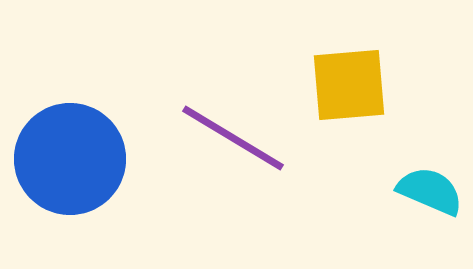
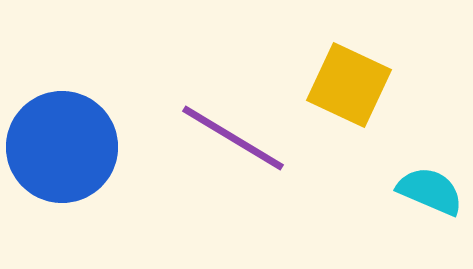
yellow square: rotated 30 degrees clockwise
blue circle: moved 8 px left, 12 px up
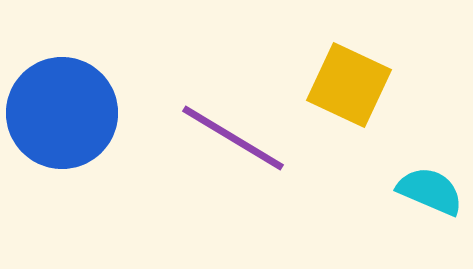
blue circle: moved 34 px up
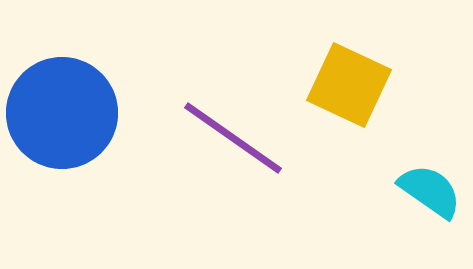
purple line: rotated 4 degrees clockwise
cyan semicircle: rotated 12 degrees clockwise
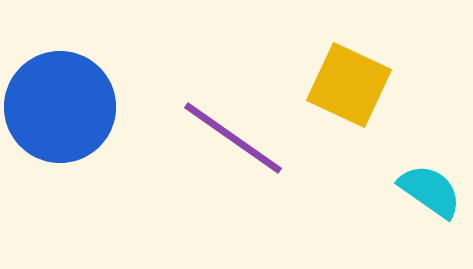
blue circle: moved 2 px left, 6 px up
